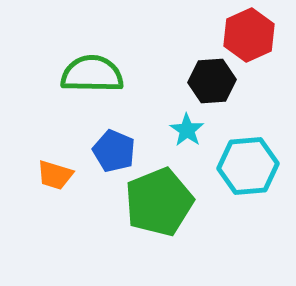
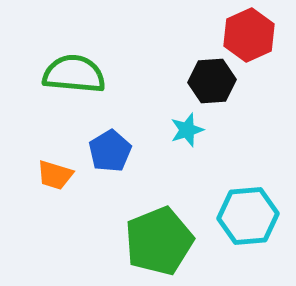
green semicircle: moved 18 px left; rotated 4 degrees clockwise
cyan star: rotated 20 degrees clockwise
blue pentagon: moved 4 px left; rotated 18 degrees clockwise
cyan hexagon: moved 50 px down
green pentagon: moved 39 px down
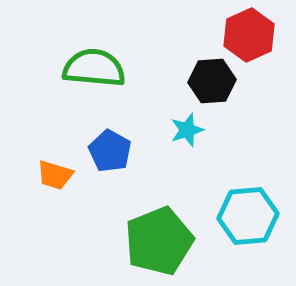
green semicircle: moved 20 px right, 6 px up
blue pentagon: rotated 12 degrees counterclockwise
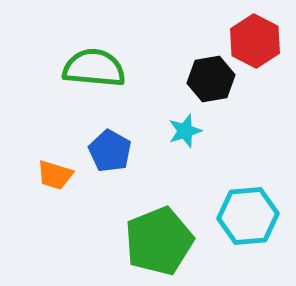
red hexagon: moved 6 px right, 6 px down; rotated 9 degrees counterclockwise
black hexagon: moved 1 px left, 2 px up; rotated 6 degrees counterclockwise
cyan star: moved 2 px left, 1 px down
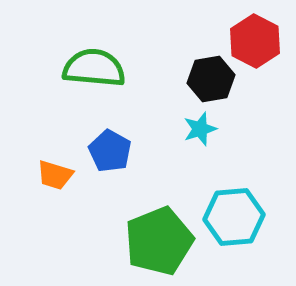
cyan star: moved 15 px right, 2 px up
cyan hexagon: moved 14 px left, 1 px down
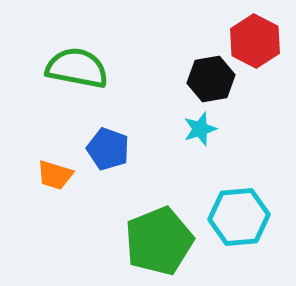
green semicircle: moved 17 px left; rotated 6 degrees clockwise
blue pentagon: moved 2 px left, 2 px up; rotated 9 degrees counterclockwise
cyan hexagon: moved 5 px right
